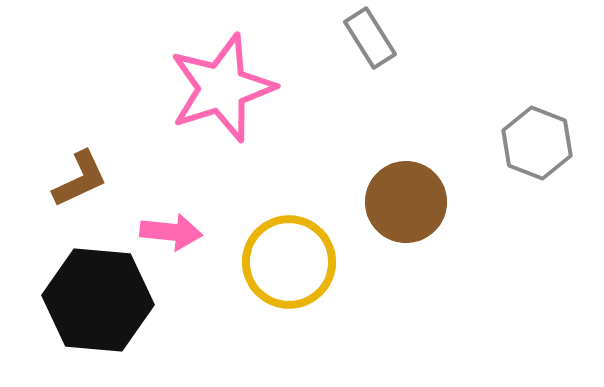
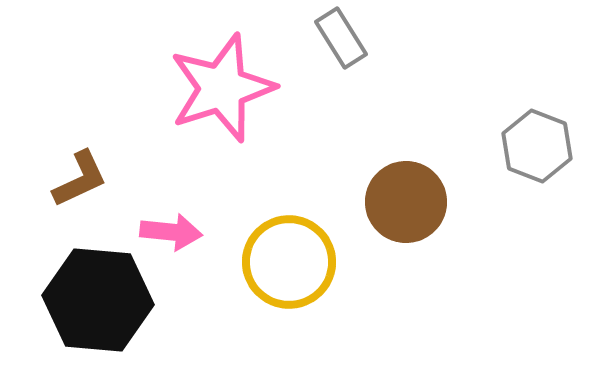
gray rectangle: moved 29 px left
gray hexagon: moved 3 px down
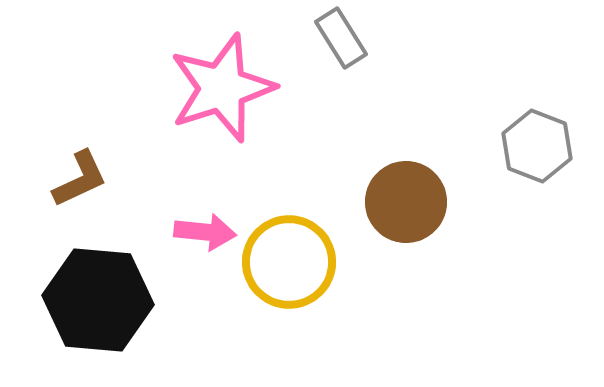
pink arrow: moved 34 px right
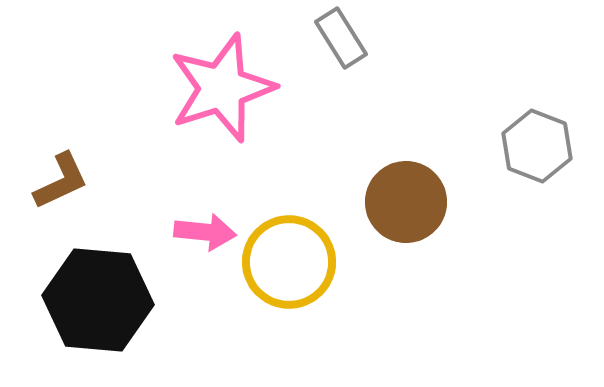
brown L-shape: moved 19 px left, 2 px down
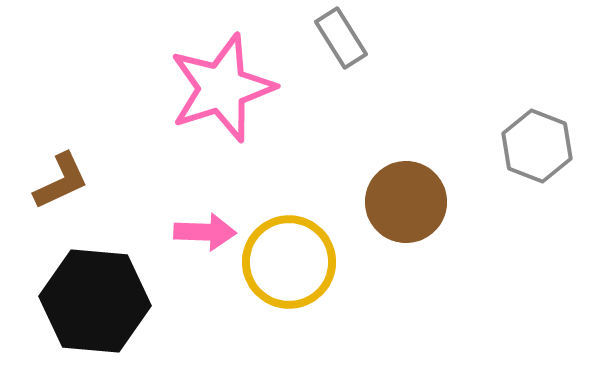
pink arrow: rotated 4 degrees counterclockwise
black hexagon: moved 3 px left, 1 px down
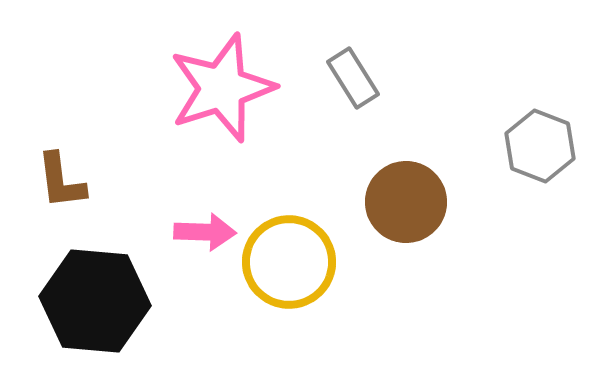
gray rectangle: moved 12 px right, 40 px down
gray hexagon: moved 3 px right
brown L-shape: rotated 108 degrees clockwise
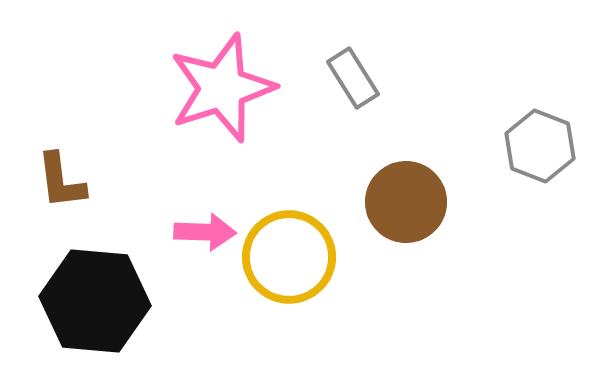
yellow circle: moved 5 px up
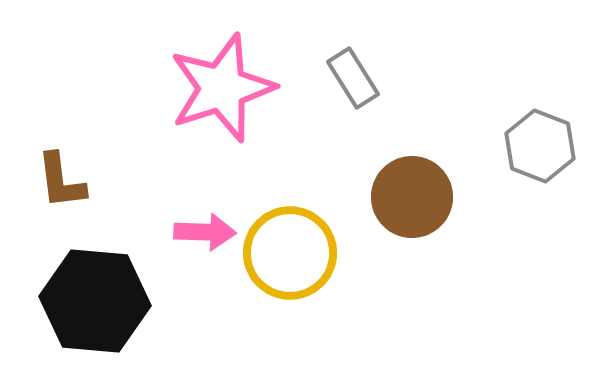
brown circle: moved 6 px right, 5 px up
yellow circle: moved 1 px right, 4 px up
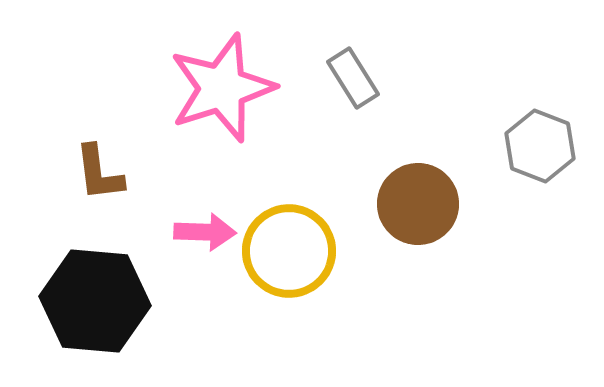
brown L-shape: moved 38 px right, 8 px up
brown circle: moved 6 px right, 7 px down
yellow circle: moved 1 px left, 2 px up
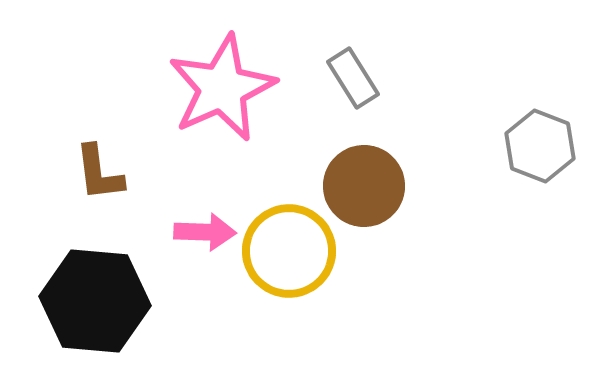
pink star: rotated 6 degrees counterclockwise
brown circle: moved 54 px left, 18 px up
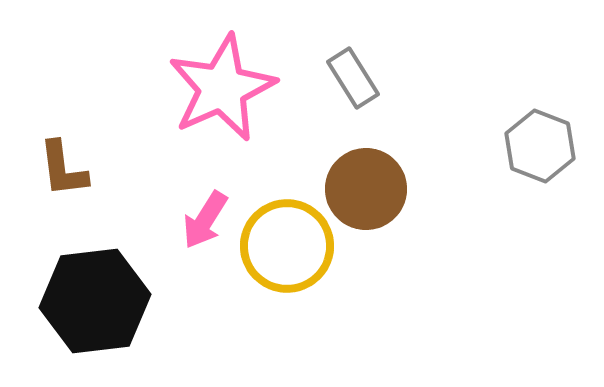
brown L-shape: moved 36 px left, 4 px up
brown circle: moved 2 px right, 3 px down
pink arrow: moved 12 px up; rotated 120 degrees clockwise
yellow circle: moved 2 px left, 5 px up
black hexagon: rotated 12 degrees counterclockwise
